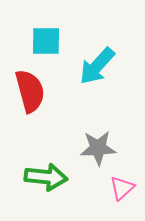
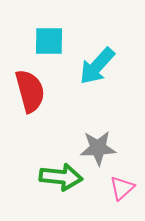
cyan square: moved 3 px right
green arrow: moved 15 px right
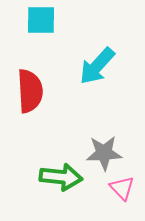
cyan square: moved 8 px left, 21 px up
red semicircle: rotated 12 degrees clockwise
gray star: moved 6 px right, 5 px down
pink triangle: rotated 32 degrees counterclockwise
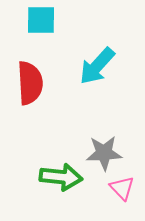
red semicircle: moved 8 px up
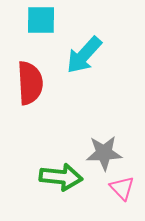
cyan arrow: moved 13 px left, 11 px up
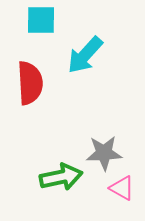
cyan arrow: moved 1 px right
green arrow: rotated 18 degrees counterclockwise
pink triangle: rotated 16 degrees counterclockwise
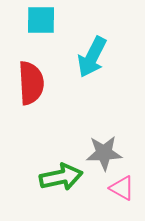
cyan arrow: moved 7 px right, 2 px down; rotated 15 degrees counterclockwise
red semicircle: moved 1 px right
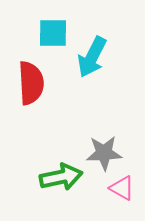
cyan square: moved 12 px right, 13 px down
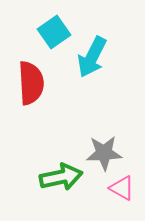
cyan square: moved 1 px right, 1 px up; rotated 36 degrees counterclockwise
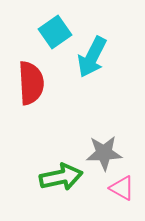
cyan square: moved 1 px right
